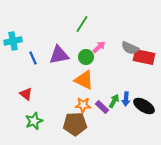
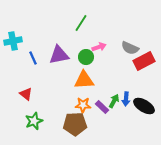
green line: moved 1 px left, 1 px up
pink arrow: rotated 24 degrees clockwise
red rectangle: moved 4 px down; rotated 40 degrees counterclockwise
orange triangle: rotated 30 degrees counterclockwise
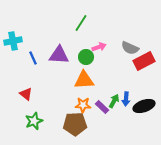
purple triangle: rotated 15 degrees clockwise
black ellipse: rotated 50 degrees counterclockwise
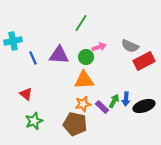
gray semicircle: moved 2 px up
orange star: moved 1 px up; rotated 14 degrees counterclockwise
brown pentagon: rotated 15 degrees clockwise
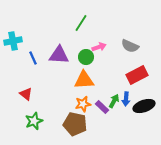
red rectangle: moved 7 px left, 14 px down
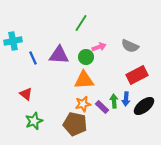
green arrow: rotated 32 degrees counterclockwise
black ellipse: rotated 20 degrees counterclockwise
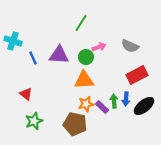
cyan cross: rotated 30 degrees clockwise
orange star: moved 3 px right
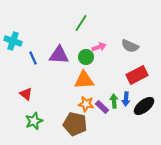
orange star: rotated 21 degrees clockwise
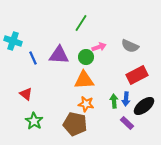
purple rectangle: moved 25 px right, 16 px down
green star: rotated 18 degrees counterclockwise
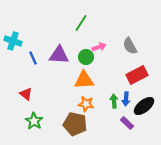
gray semicircle: rotated 36 degrees clockwise
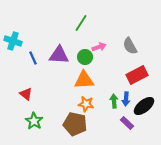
green circle: moved 1 px left
